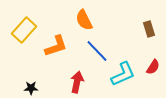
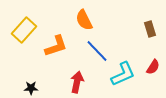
brown rectangle: moved 1 px right
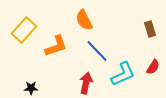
red arrow: moved 9 px right, 1 px down
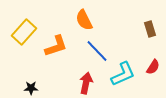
yellow rectangle: moved 2 px down
